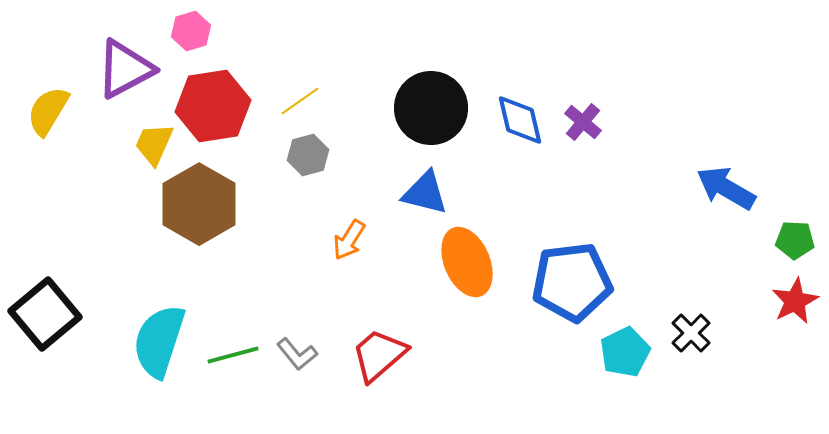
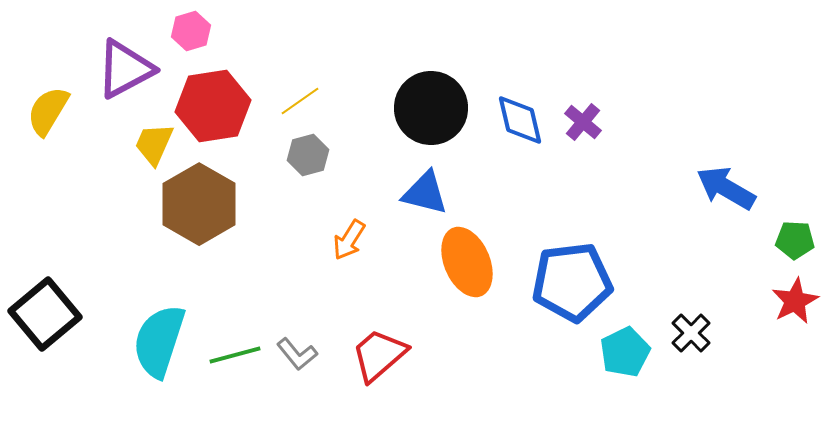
green line: moved 2 px right
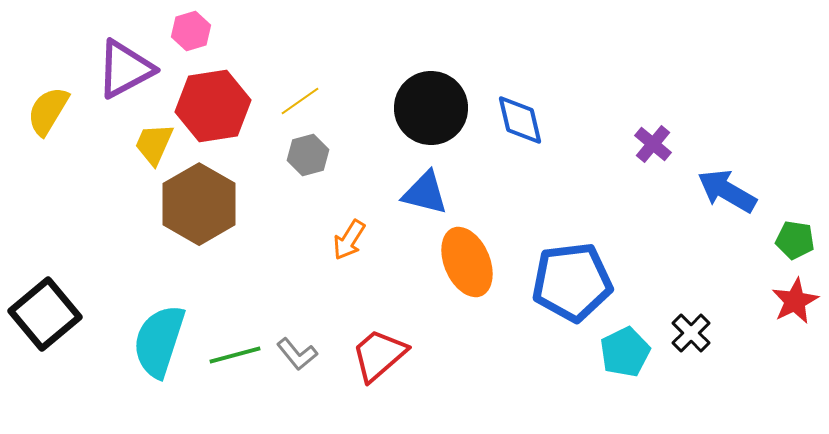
purple cross: moved 70 px right, 22 px down
blue arrow: moved 1 px right, 3 px down
green pentagon: rotated 6 degrees clockwise
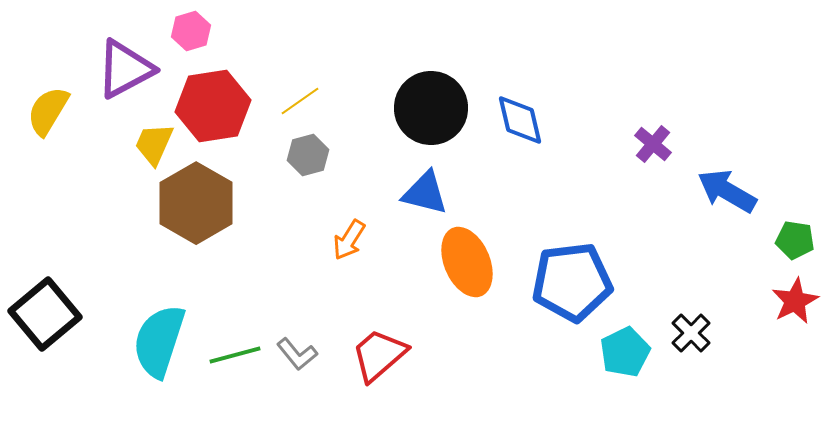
brown hexagon: moved 3 px left, 1 px up
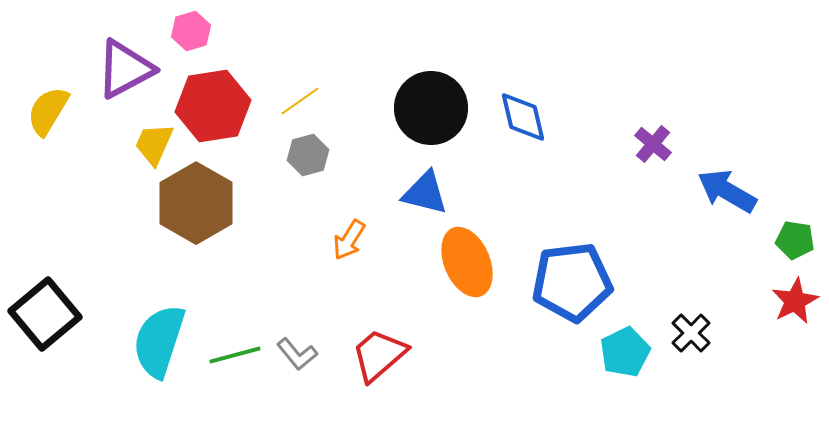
blue diamond: moved 3 px right, 3 px up
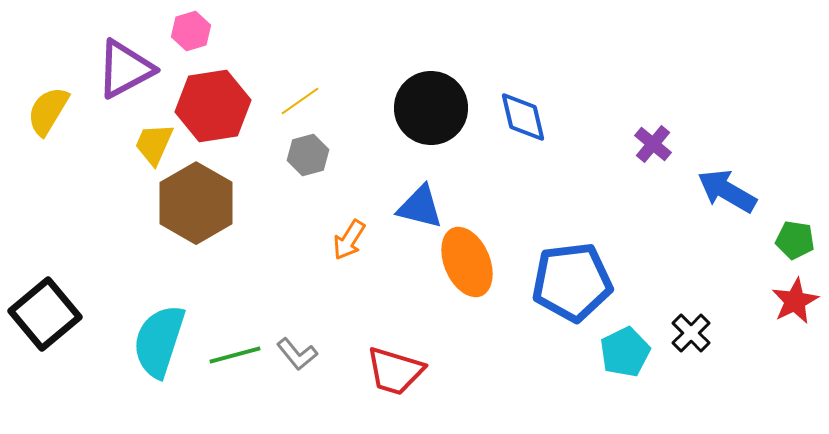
blue triangle: moved 5 px left, 14 px down
red trapezoid: moved 16 px right, 16 px down; rotated 122 degrees counterclockwise
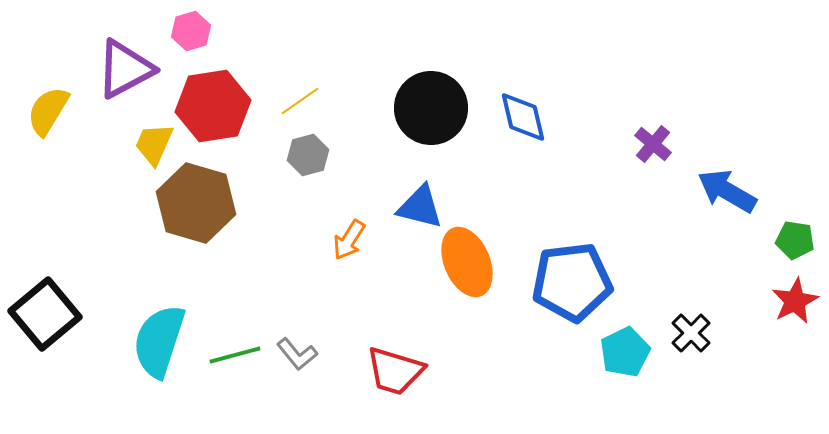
brown hexagon: rotated 14 degrees counterclockwise
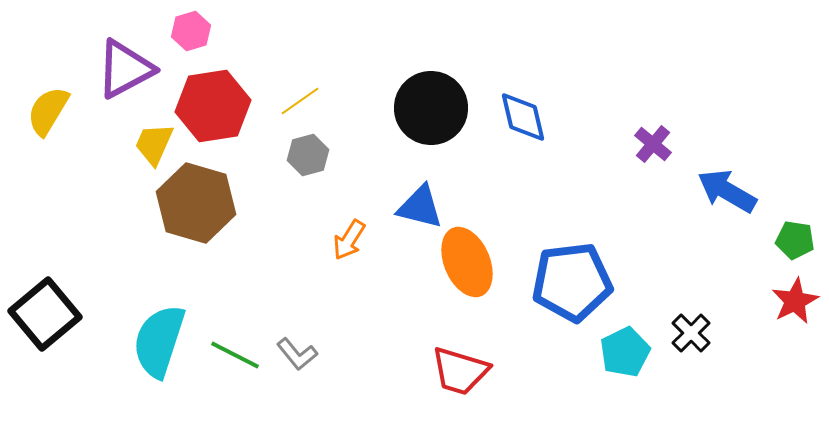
green line: rotated 42 degrees clockwise
red trapezoid: moved 65 px right
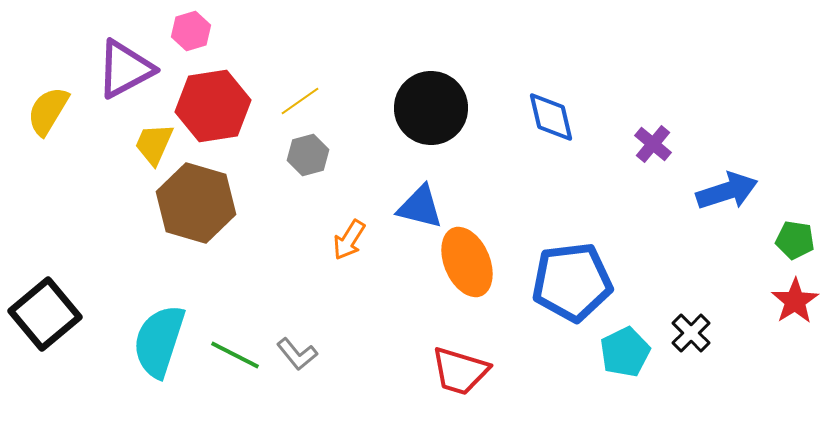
blue diamond: moved 28 px right
blue arrow: rotated 132 degrees clockwise
red star: rotated 6 degrees counterclockwise
